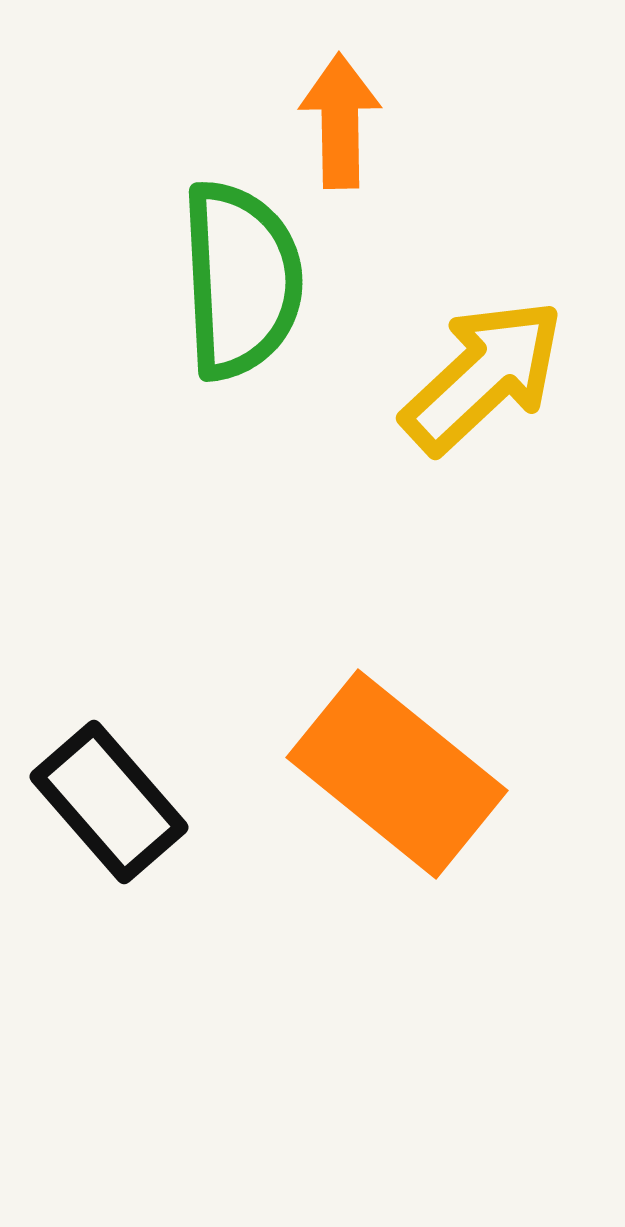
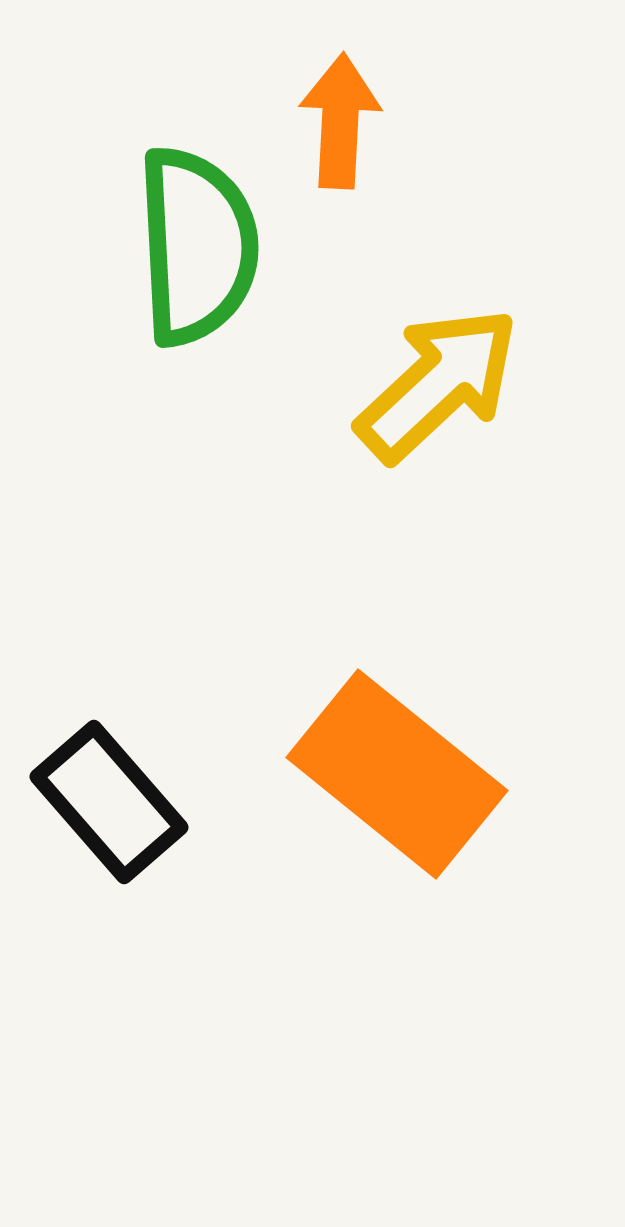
orange arrow: rotated 4 degrees clockwise
green semicircle: moved 44 px left, 34 px up
yellow arrow: moved 45 px left, 8 px down
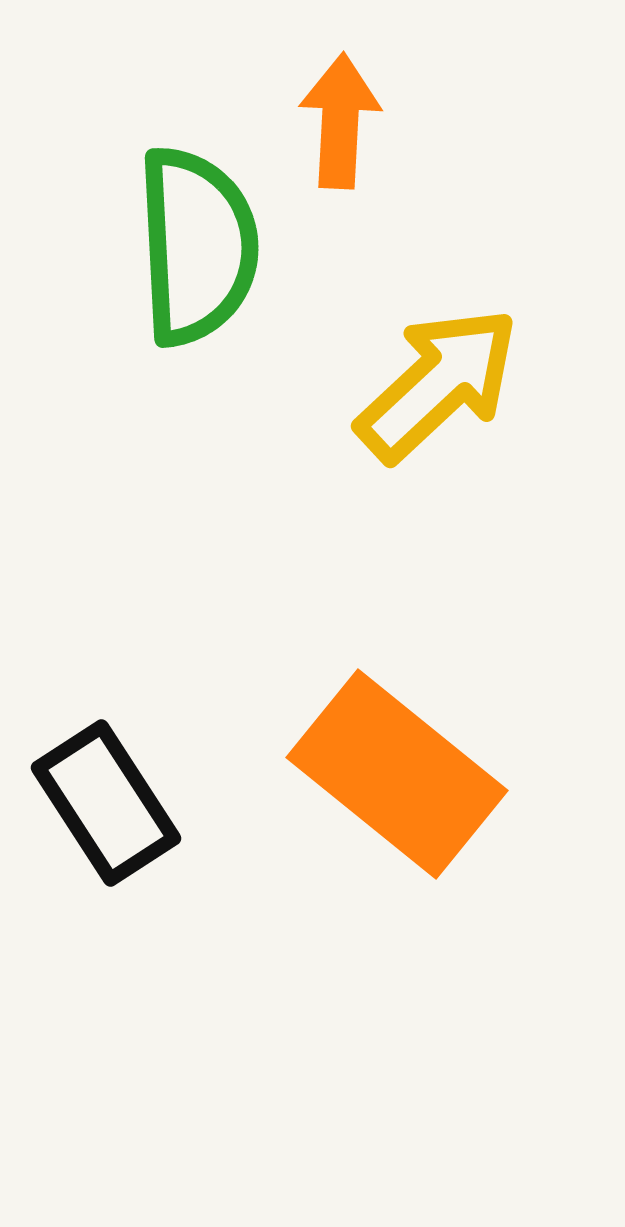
black rectangle: moved 3 px left, 1 px down; rotated 8 degrees clockwise
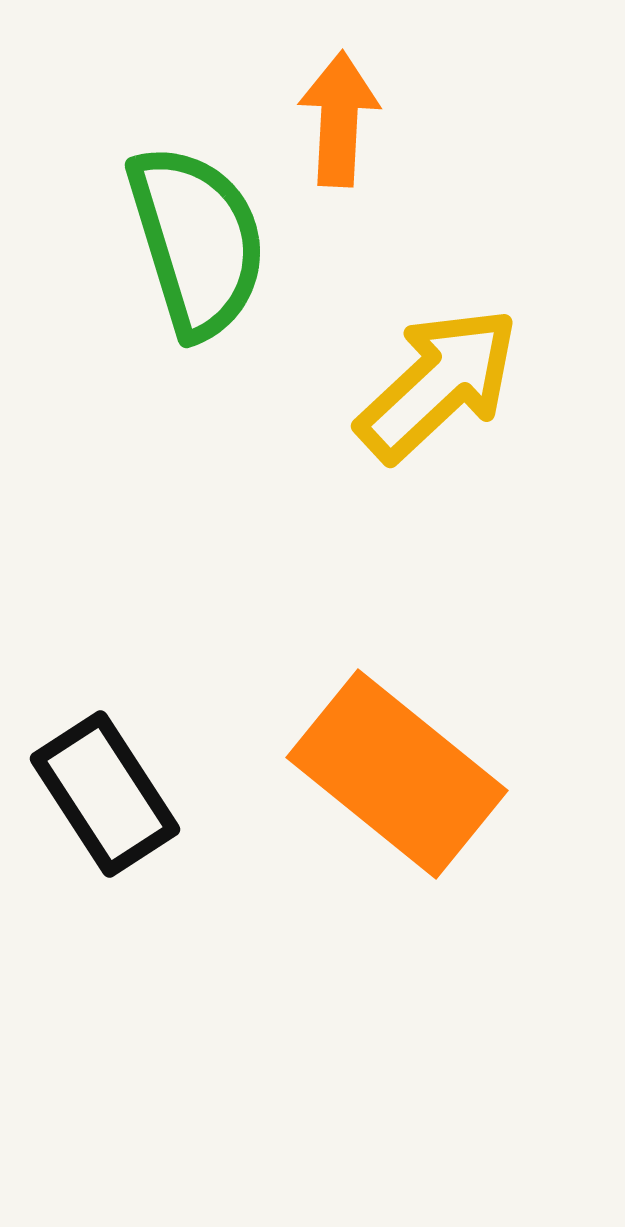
orange arrow: moved 1 px left, 2 px up
green semicircle: moved 5 px up; rotated 14 degrees counterclockwise
black rectangle: moved 1 px left, 9 px up
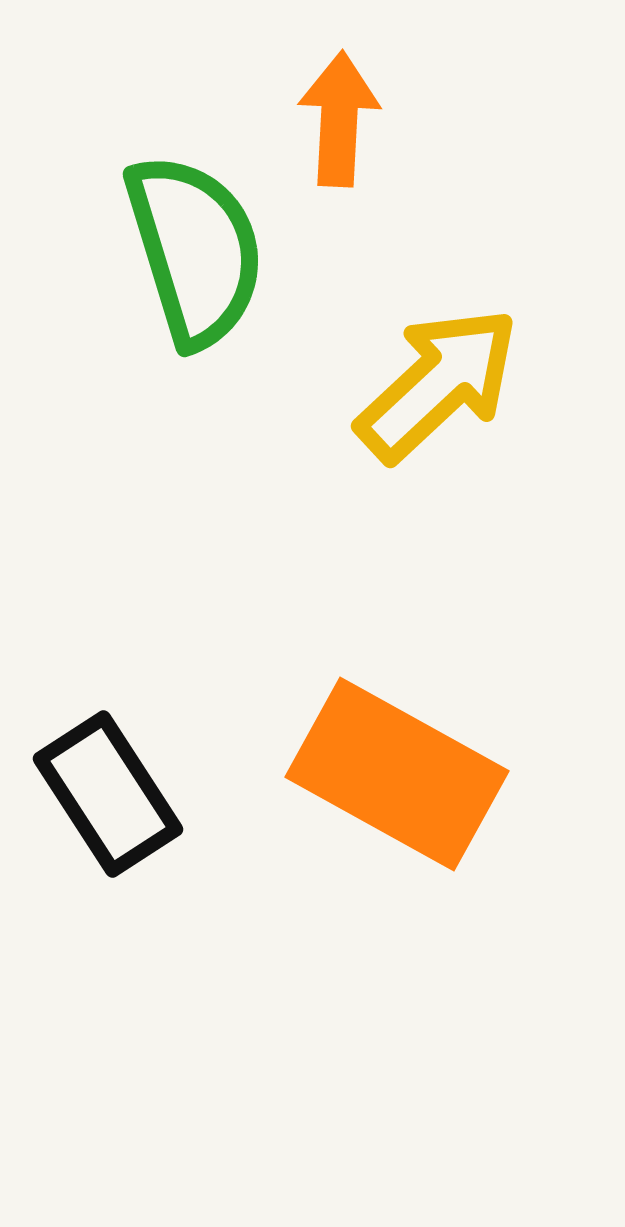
green semicircle: moved 2 px left, 9 px down
orange rectangle: rotated 10 degrees counterclockwise
black rectangle: moved 3 px right
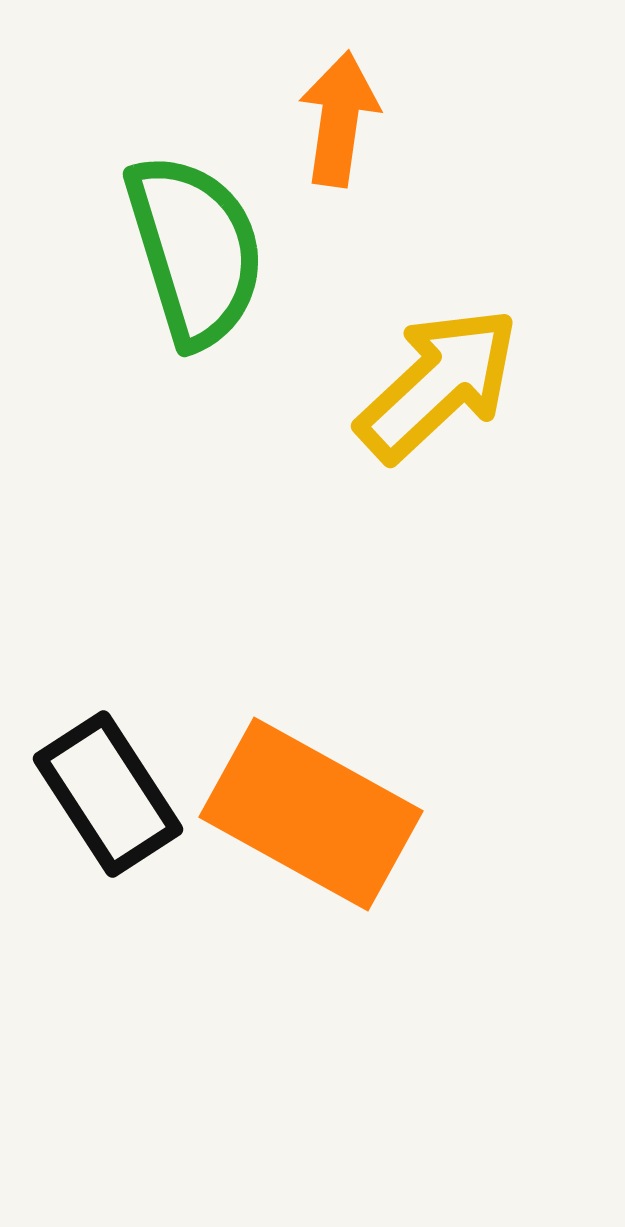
orange arrow: rotated 5 degrees clockwise
orange rectangle: moved 86 px left, 40 px down
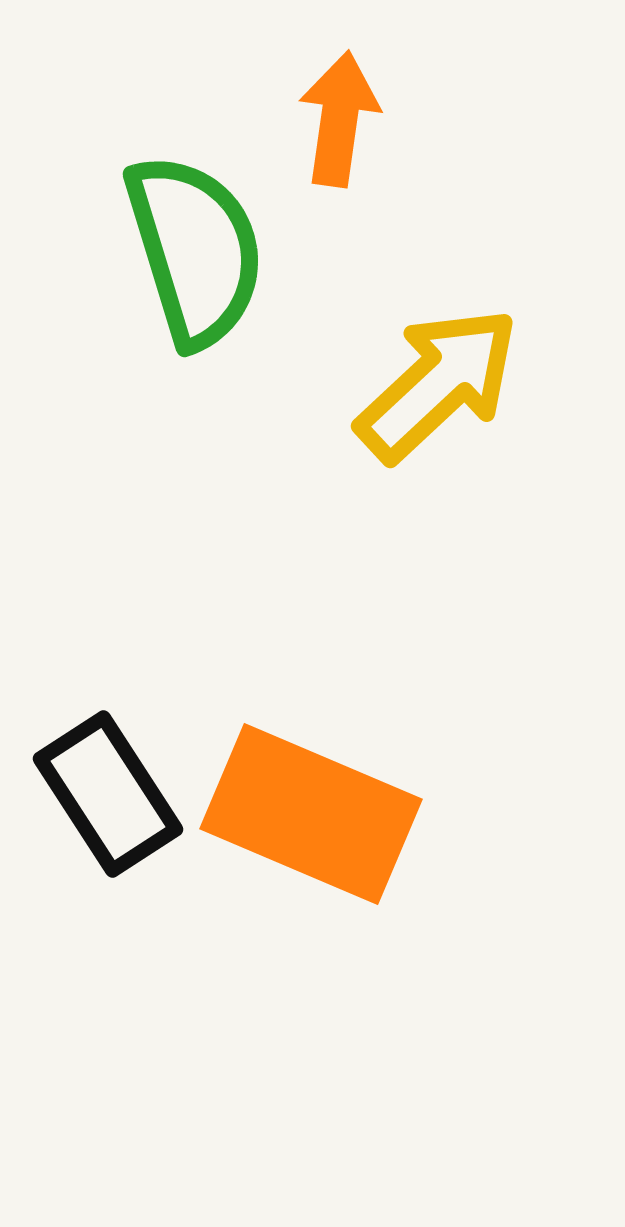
orange rectangle: rotated 6 degrees counterclockwise
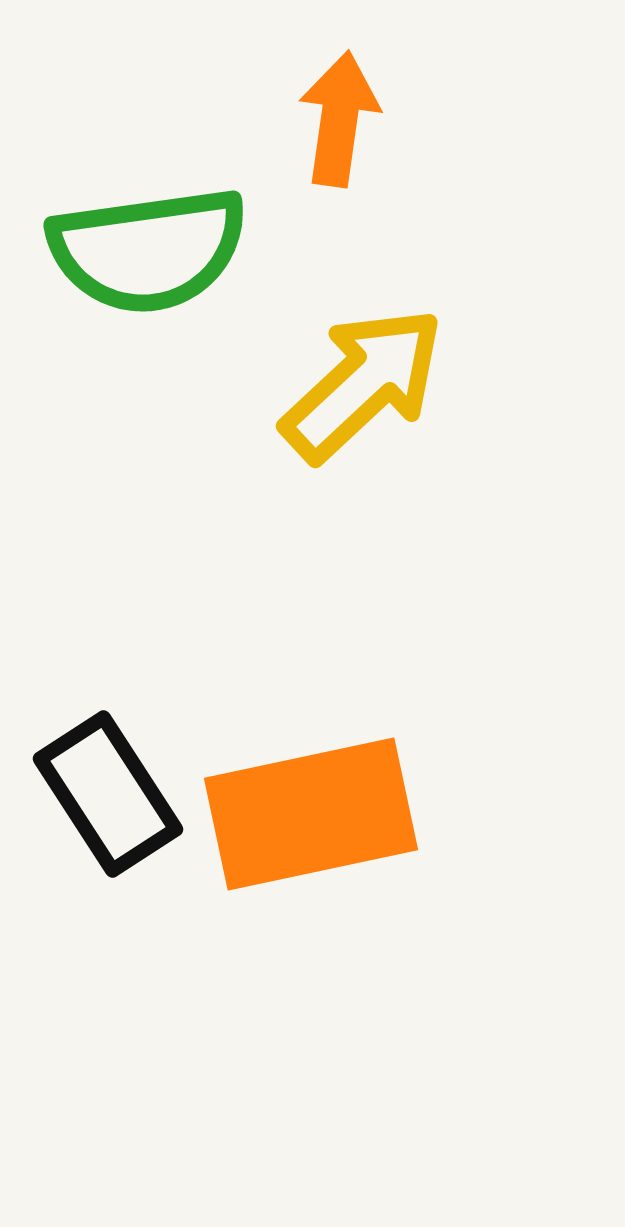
green semicircle: moved 47 px left; rotated 99 degrees clockwise
yellow arrow: moved 75 px left
orange rectangle: rotated 35 degrees counterclockwise
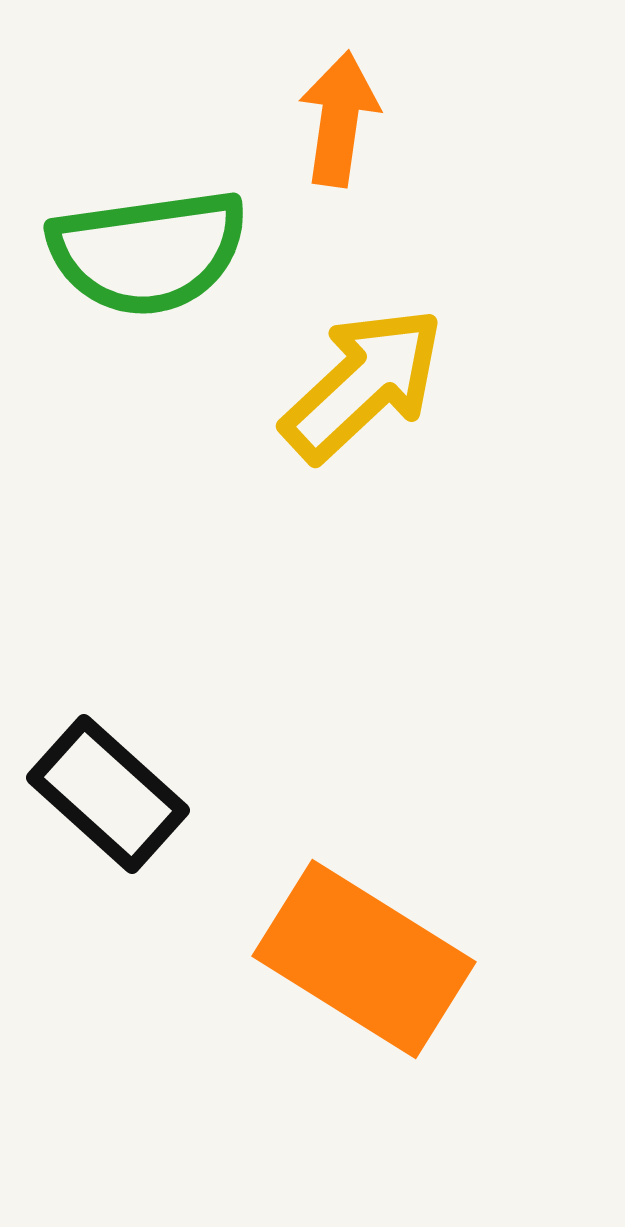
green semicircle: moved 2 px down
black rectangle: rotated 15 degrees counterclockwise
orange rectangle: moved 53 px right, 145 px down; rotated 44 degrees clockwise
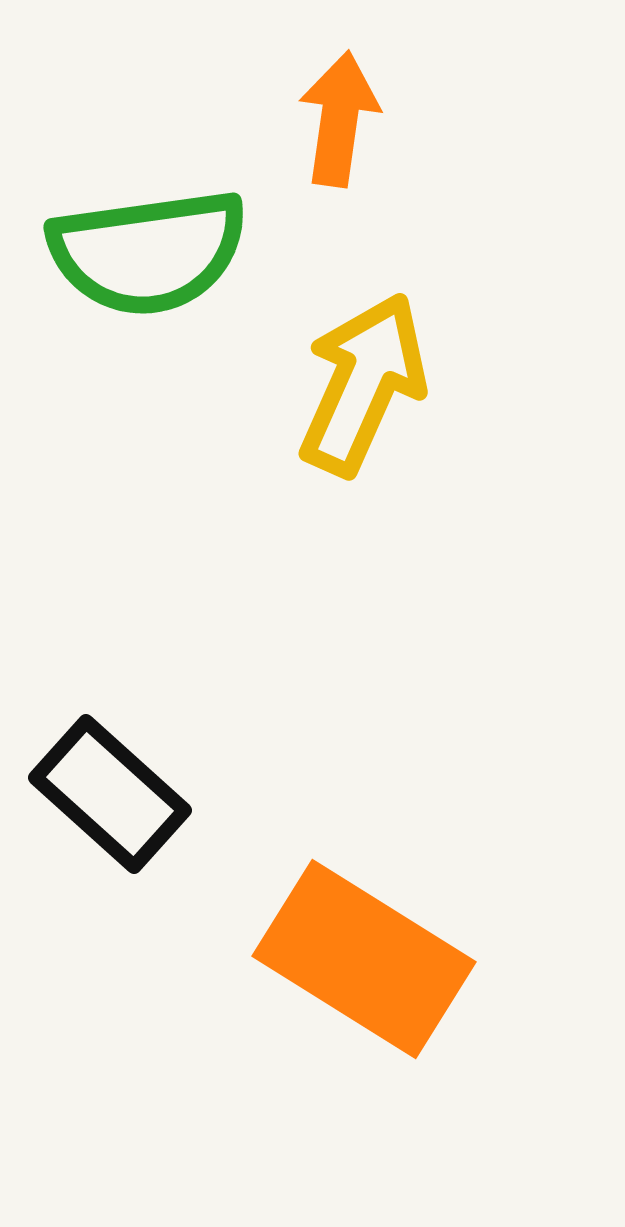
yellow arrow: rotated 23 degrees counterclockwise
black rectangle: moved 2 px right
